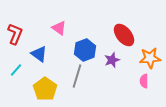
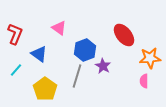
purple star: moved 9 px left, 6 px down; rotated 21 degrees counterclockwise
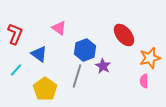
orange star: rotated 10 degrees counterclockwise
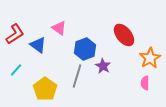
red L-shape: rotated 35 degrees clockwise
blue hexagon: moved 1 px up
blue triangle: moved 1 px left, 9 px up
orange star: rotated 15 degrees counterclockwise
pink semicircle: moved 1 px right, 2 px down
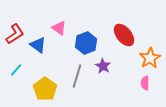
blue hexagon: moved 1 px right, 6 px up
